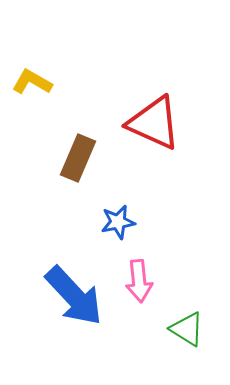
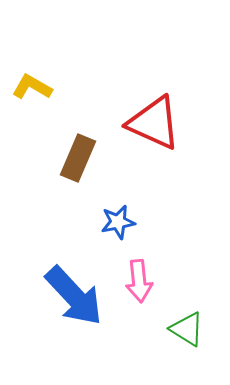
yellow L-shape: moved 5 px down
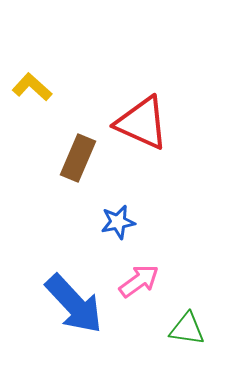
yellow L-shape: rotated 12 degrees clockwise
red triangle: moved 12 px left
pink arrow: rotated 120 degrees counterclockwise
blue arrow: moved 8 px down
green triangle: rotated 24 degrees counterclockwise
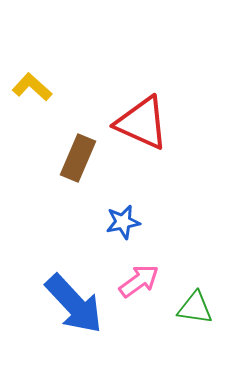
blue star: moved 5 px right
green triangle: moved 8 px right, 21 px up
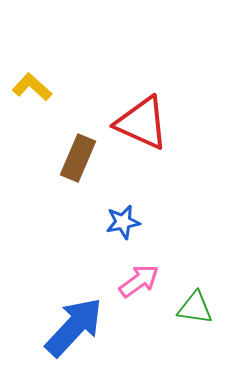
blue arrow: moved 23 px down; rotated 94 degrees counterclockwise
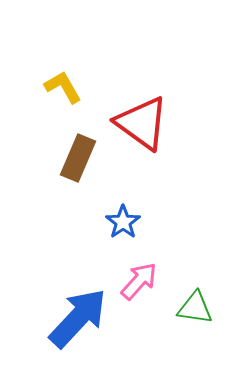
yellow L-shape: moved 31 px right; rotated 18 degrees clockwise
red triangle: rotated 12 degrees clockwise
blue star: rotated 24 degrees counterclockwise
pink arrow: rotated 12 degrees counterclockwise
blue arrow: moved 4 px right, 9 px up
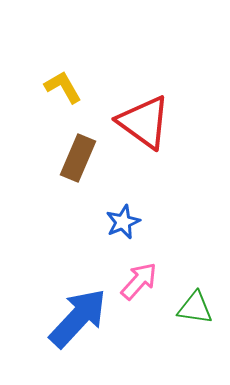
red triangle: moved 2 px right, 1 px up
blue star: rotated 12 degrees clockwise
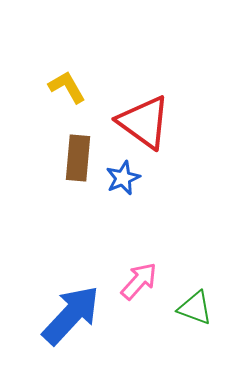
yellow L-shape: moved 4 px right
brown rectangle: rotated 18 degrees counterclockwise
blue star: moved 44 px up
green triangle: rotated 12 degrees clockwise
blue arrow: moved 7 px left, 3 px up
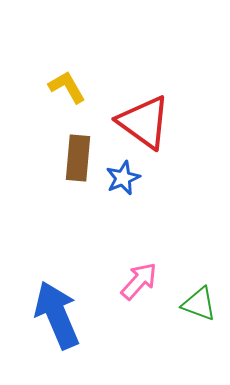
green triangle: moved 4 px right, 4 px up
blue arrow: moved 14 px left; rotated 66 degrees counterclockwise
